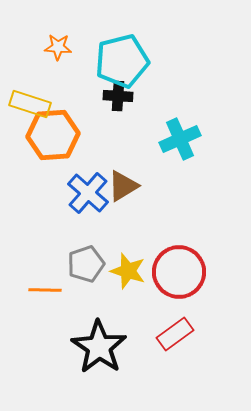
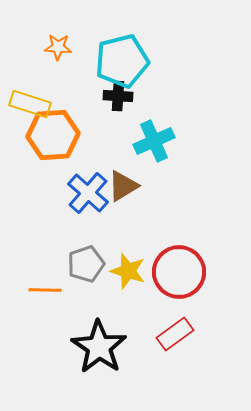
cyan cross: moved 26 px left, 2 px down
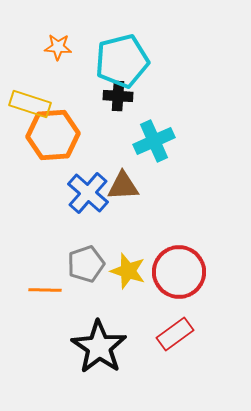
brown triangle: rotated 28 degrees clockwise
